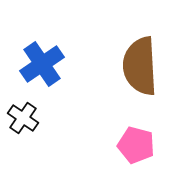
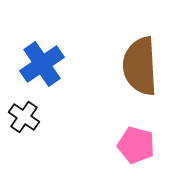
black cross: moved 1 px right, 1 px up
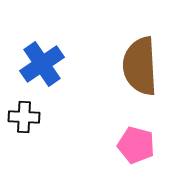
black cross: rotated 32 degrees counterclockwise
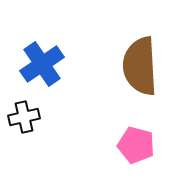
black cross: rotated 16 degrees counterclockwise
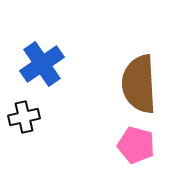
brown semicircle: moved 1 px left, 18 px down
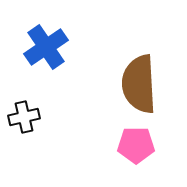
blue cross: moved 4 px right, 17 px up
pink pentagon: rotated 15 degrees counterclockwise
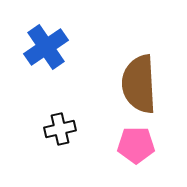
black cross: moved 36 px right, 12 px down
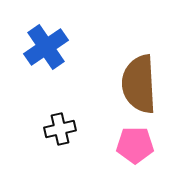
pink pentagon: moved 1 px left
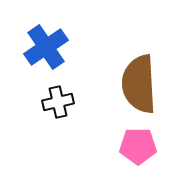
black cross: moved 2 px left, 27 px up
pink pentagon: moved 3 px right, 1 px down
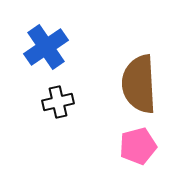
pink pentagon: rotated 15 degrees counterclockwise
